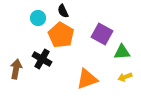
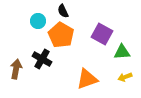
cyan circle: moved 3 px down
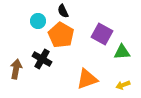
yellow arrow: moved 2 px left, 8 px down
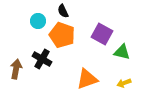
orange pentagon: moved 1 px right; rotated 10 degrees counterclockwise
green triangle: rotated 18 degrees clockwise
yellow arrow: moved 1 px right, 2 px up
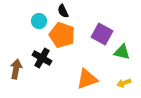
cyan circle: moved 1 px right
black cross: moved 1 px up
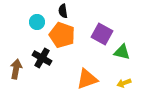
black semicircle: rotated 16 degrees clockwise
cyan circle: moved 2 px left, 1 px down
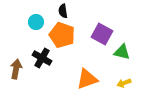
cyan circle: moved 1 px left
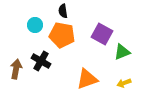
cyan circle: moved 1 px left, 3 px down
orange pentagon: rotated 10 degrees counterclockwise
green triangle: rotated 36 degrees counterclockwise
black cross: moved 1 px left, 3 px down
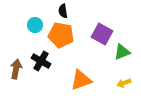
orange pentagon: moved 1 px left
orange triangle: moved 6 px left, 1 px down
